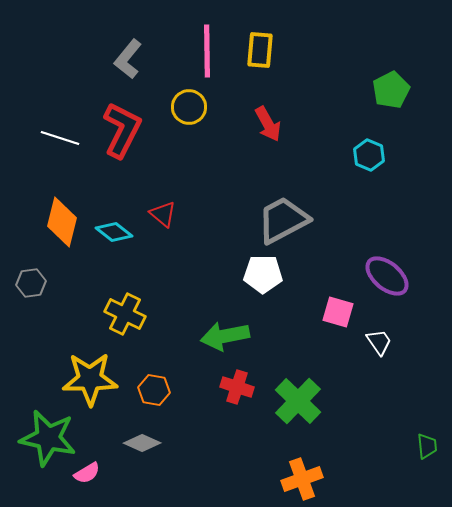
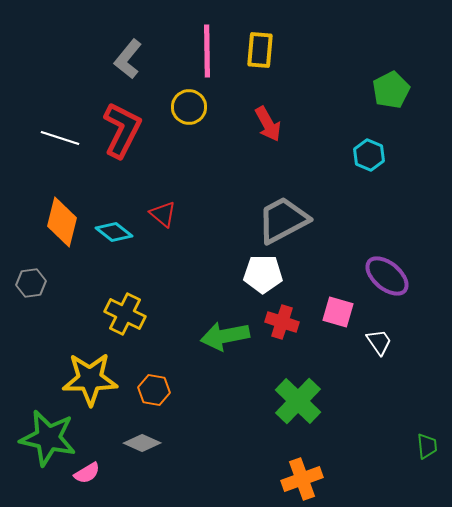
red cross: moved 45 px right, 65 px up
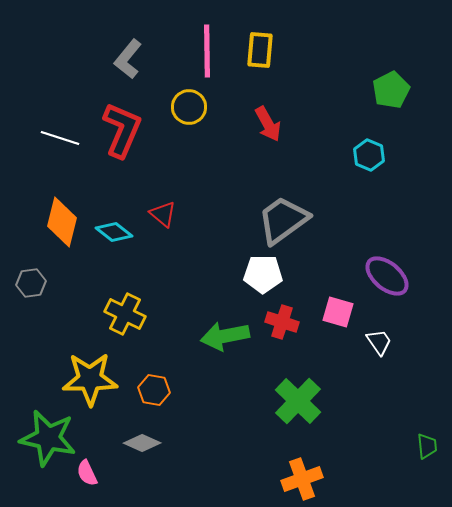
red L-shape: rotated 4 degrees counterclockwise
gray trapezoid: rotated 8 degrees counterclockwise
pink semicircle: rotated 96 degrees clockwise
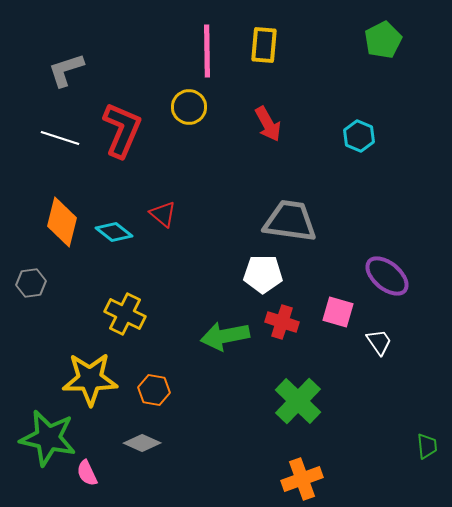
yellow rectangle: moved 4 px right, 5 px up
gray L-shape: moved 62 px left, 11 px down; rotated 33 degrees clockwise
green pentagon: moved 8 px left, 50 px up
cyan hexagon: moved 10 px left, 19 px up
gray trapezoid: moved 7 px right, 1 px down; rotated 44 degrees clockwise
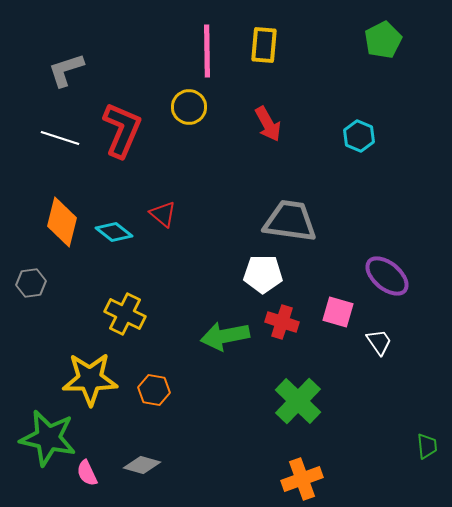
gray diamond: moved 22 px down; rotated 9 degrees counterclockwise
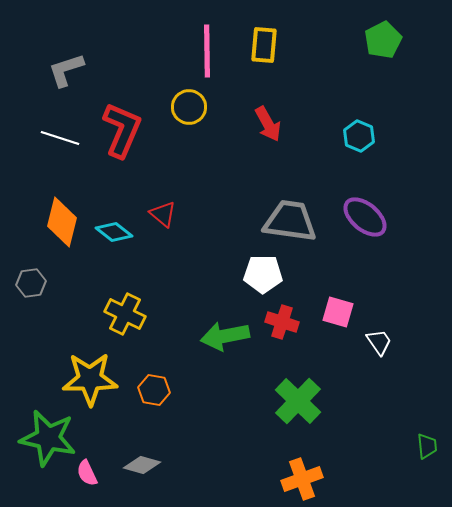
purple ellipse: moved 22 px left, 59 px up
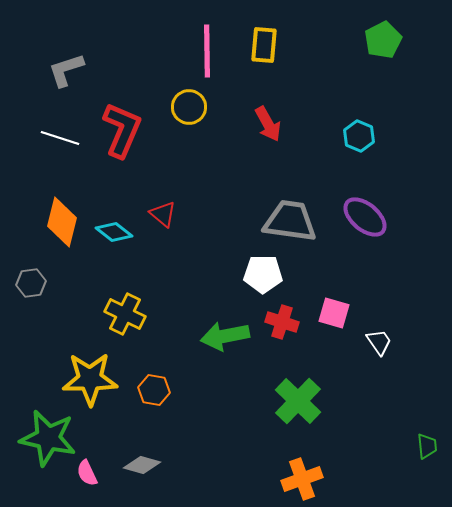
pink square: moved 4 px left, 1 px down
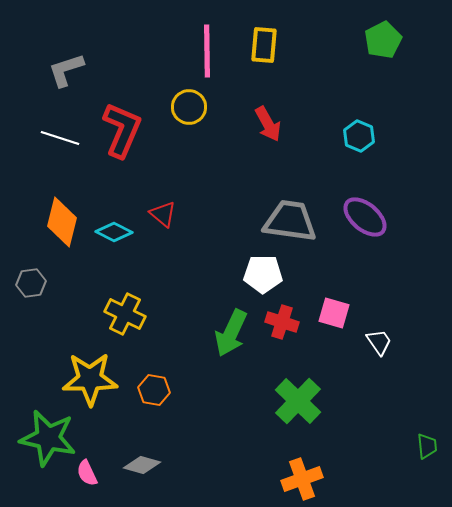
cyan diamond: rotated 12 degrees counterclockwise
green arrow: moved 6 px right, 3 px up; rotated 54 degrees counterclockwise
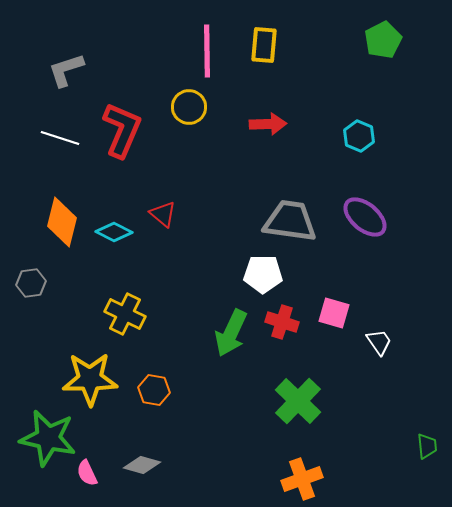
red arrow: rotated 63 degrees counterclockwise
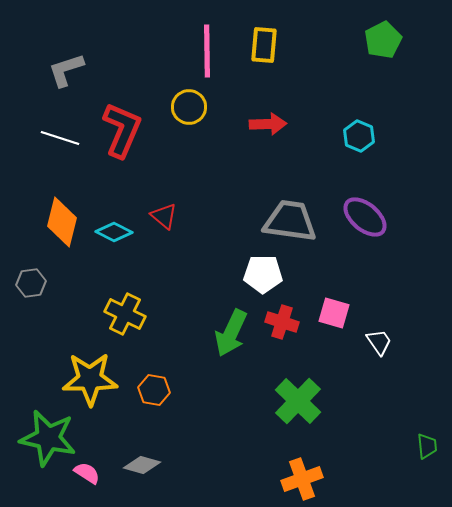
red triangle: moved 1 px right, 2 px down
pink semicircle: rotated 148 degrees clockwise
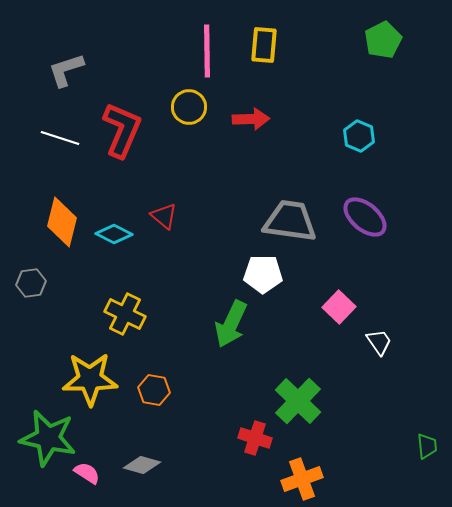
red arrow: moved 17 px left, 5 px up
cyan diamond: moved 2 px down
pink square: moved 5 px right, 6 px up; rotated 28 degrees clockwise
red cross: moved 27 px left, 116 px down
green arrow: moved 9 px up
